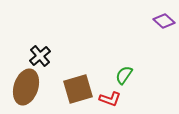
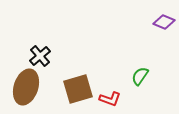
purple diamond: moved 1 px down; rotated 20 degrees counterclockwise
green semicircle: moved 16 px right, 1 px down
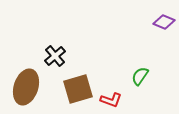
black cross: moved 15 px right
red L-shape: moved 1 px right, 1 px down
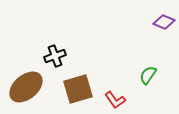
black cross: rotated 20 degrees clockwise
green semicircle: moved 8 px right, 1 px up
brown ellipse: rotated 32 degrees clockwise
red L-shape: moved 4 px right; rotated 35 degrees clockwise
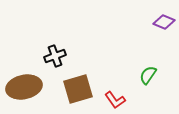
brown ellipse: moved 2 px left; rotated 28 degrees clockwise
